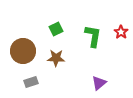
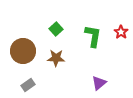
green square: rotated 16 degrees counterclockwise
gray rectangle: moved 3 px left, 3 px down; rotated 16 degrees counterclockwise
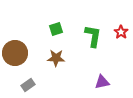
green square: rotated 24 degrees clockwise
brown circle: moved 8 px left, 2 px down
purple triangle: moved 3 px right, 1 px up; rotated 28 degrees clockwise
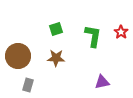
brown circle: moved 3 px right, 3 px down
gray rectangle: rotated 40 degrees counterclockwise
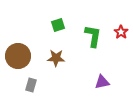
green square: moved 2 px right, 4 px up
gray rectangle: moved 3 px right
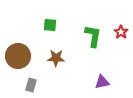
green square: moved 8 px left; rotated 24 degrees clockwise
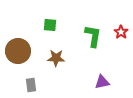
brown circle: moved 5 px up
gray rectangle: rotated 24 degrees counterclockwise
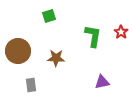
green square: moved 1 px left, 9 px up; rotated 24 degrees counterclockwise
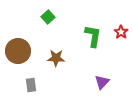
green square: moved 1 px left, 1 px down; rotated 24 degrees counterclockwise
purple triangle: rotated 35 degrees counterclockwise
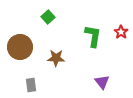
brown circle: moved 2 px right, 4 px up
purple triangle: rotated 21 degrees counterclockwise
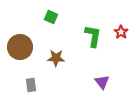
green square: moved 3 px right; rotated 24 degrees counterclockwise
